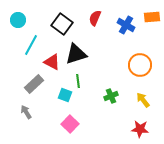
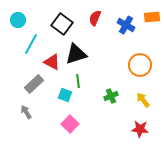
cyan line: moved 1 px up
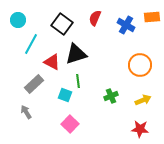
yellow arrow: rotated 105 degrees clockwise
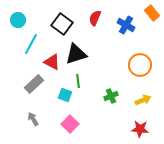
orange rectangle: moved 4 px up; rotated 56 degrees clockwise
gray arrow: moved 7 px right, 7 px down
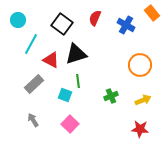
red triangle: moved 1 px left, 2 px up
gray arrow: moved 1 px down
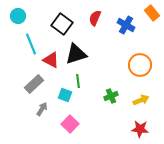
cyan circle: moved 4 px up
cyan line: rotated 50 degrees counterclockwise
yellow arrow: moved 2 px left
gray arrow: moved 9 px right, 11 px up; rotated 64 degrees clockwise
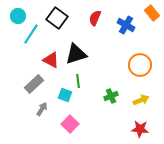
black square: moved 5 px left, 6 px up
cyan line: moved 10 px up; rotated 55 degrees clockwise
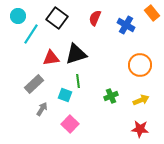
red triangle: moved 2 px up; rotated 36 degrees counterclockwise
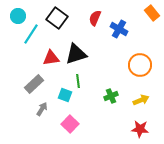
blue cross: moved 7 px left, 4 px down
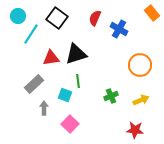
gray arrow: moved 2 px right, 1 px up; rotated 32 degrees counterclockwise
red star: moved 5 px left, 1 px down
